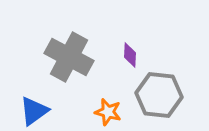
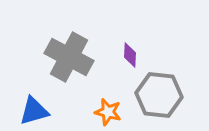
blue triangle: rotated 20 degrees clockwise
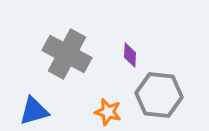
gray cross: moved 2 px left, 3 px up
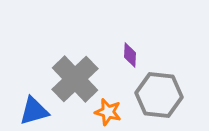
gray cross: moved 8 px right, 25 px down; rotated 18 degrees clockwise
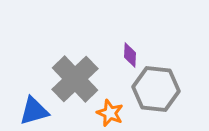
gray hexagon: moved 3 px left, 6 px up
orange star: moved 2 px right, 1 px down; rotated 8 degrees clockwise
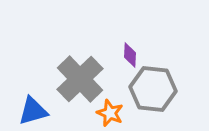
gray cross: moved 5 px right
gray hexagon: moved 3 px left
blue triangle: moved 1 px left
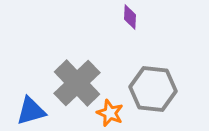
purple diamond: moved 38 px up
gray cross: moved 3 px left, 4 px down
blue triangle: moved 2 px left
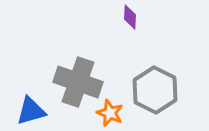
gray cross: moved 1 px right, 1 px up; rotated 27 degrees counterclockwise
gray hexagon: moved 2 px right, 1 px down; rotated 21 degrees clockwise
